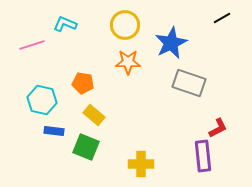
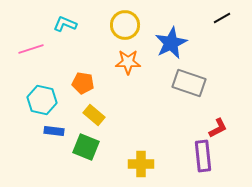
pink line: moved 1 px left, 4 px down
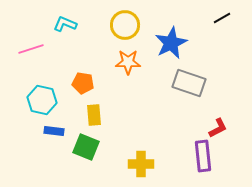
yellow rectangle: rotated 45 degrees clockwise
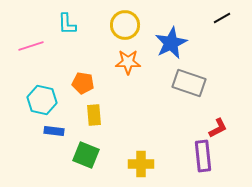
cyan L-shape: moved 2 px right; rotated 115 degrees counterclockwise
pink line: moved 3 px up
green square: moved 8 px down
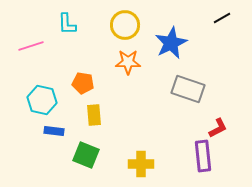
gray rectangle: moved 1 px left, 6 px down
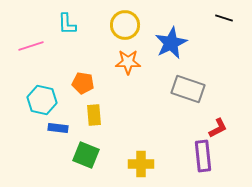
black line: moved 2 px right; rotated 48 degrees clockwise
blue rectangle: moved 4 px right, 3 px up
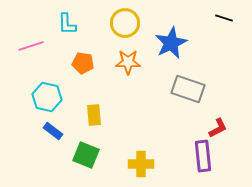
yellow circle: moved 2 px up
orange pentagon: moved 20 px up
cyan hexagon: moved 5 px right, 3 px up
blue rectangle: moved 5 px left, 3 px down; rotated 30 degrees clockwise
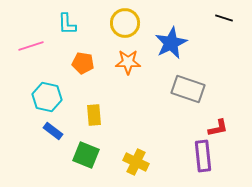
red L-shape: rotated 15 degrees clockwise
yellow cross: moved 5 px left, 2 px up; rotated 25 degrees clockwise
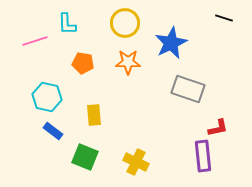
pink line: moved 4 px right, 5 px up
green square: moved 1 px left, 2 px down
